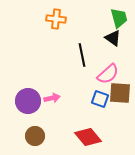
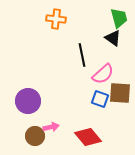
pink semicircle: moved 5 px left
pink arrow: moved 1 px left, 29 px down
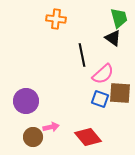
purple circle: moved 2 px left
brown circle: moved 2 px left, 1 px down
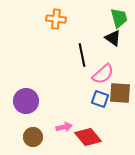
pink arrow: moved 13 px right
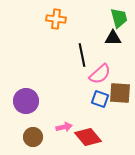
black triangle: rotated 36 degrees counterclockwise
pink semicircle: moved 3 px left
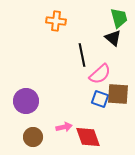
orange cross: moved 2 px down
black triangle: rotated 42 degrees clockwise
brown square: moved 2 px left, 1 px down
red diamond: rotated 20 degrees clockwise
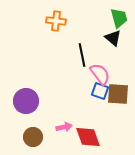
pink semicircle: rotated 85 degrees counterclockwise
blue square: moved 8 px up
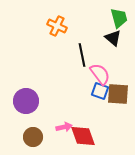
orange cross: moved 1 px right, 5 px down; rotated 18 degrees clockwise
red diamond: moved 5 px left, 1 px up
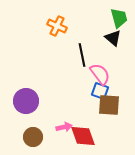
brown square: moved 9 px left, 11 px down
